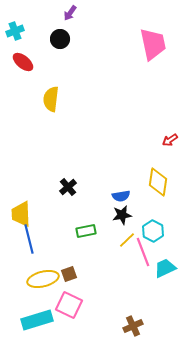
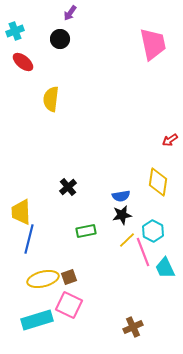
yellow trapezoid: moved 2 px up
blue line: rotated 28 degrees clockwise
cyan trapezoid: rotated 90 degrees counterclockwise
brown square: moved 3 px down
brown cross: moved 1 px down
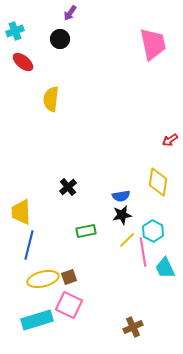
blue line: moved 6 px down
pink line: rotated 12 degrees clockwise
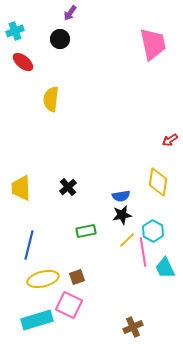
yellow trapezoid: moved 24 px up
brown square: moved 8 px right
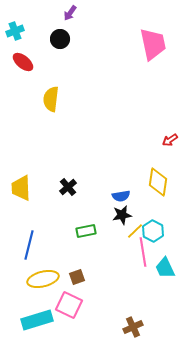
yellow line: moved 8 px right, 9 px up
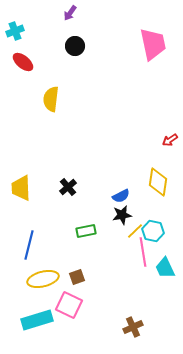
black circle: moved 15 px right, 7 px down
blue semicircle: rotated 18 degrees counterclockwise
cyan hexagon: rotated 15 degrees counterclockwise
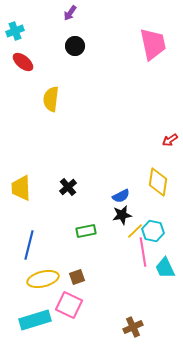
cyan rectangle: moved 2 px left
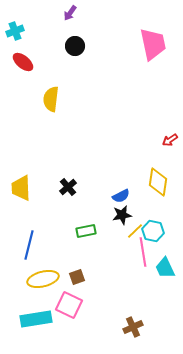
cyan rectangle: moved 1 px right, 1 px up; rotated 8 degrees clockwise
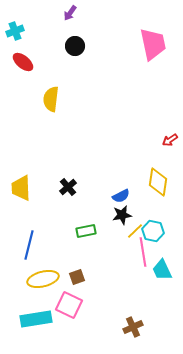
cyan trapezoid: moved 3 px left, 2 px down
